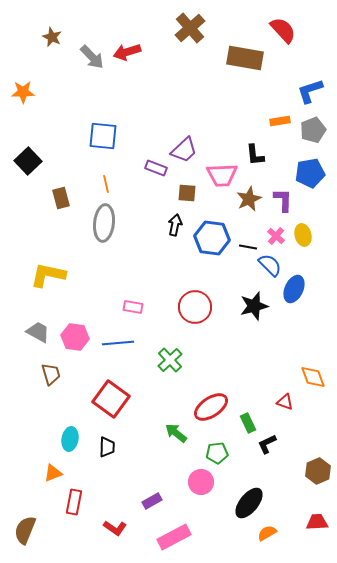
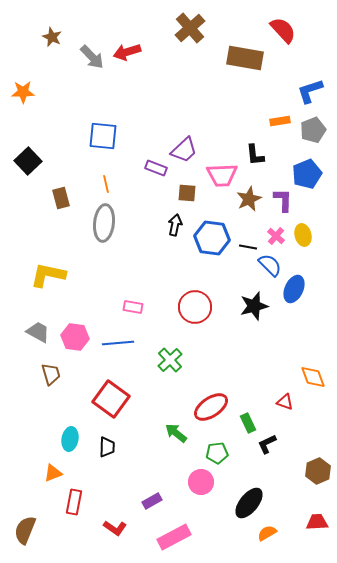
blue pentagon at (310, 173): moved 3 px left, 1 px down; rotated 12 degrees counterclockwise
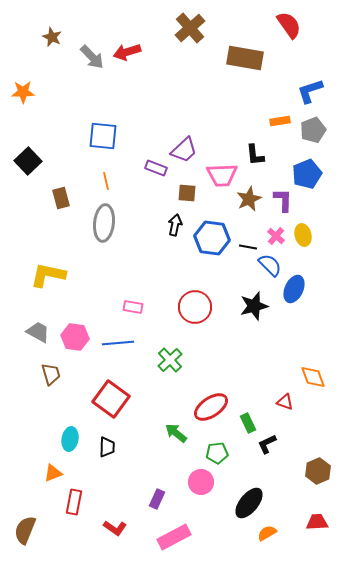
red semicircle at (283, 30): moved 6 px right, 5 px up; rotated 8 degrees clockwise
orange line at (106, 184): moved 3 px up
purple rectangle at (152, 501): moved 5 px right, 2 px up; rotated 36 degrees counterclockwise
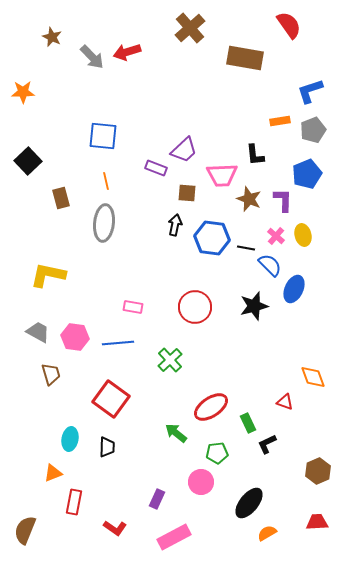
brown star at (249, 199): rotated 25 degrees counterclockwise
black line at (248, 247): moved 2 px left, 1 px down
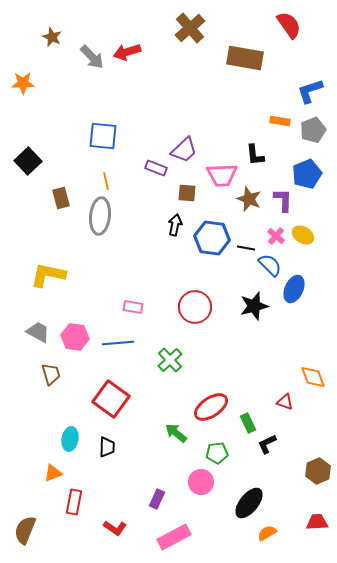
orange star at (23, 92): moved 9 px up
orange rectangle at (280, 121): rotated 18 degrees clockwise
gray ellipse at (104, 223): moved 4 px left, 7 px up
yellow ellipse at (303, 235): rotated 45 degrees counterclockwise
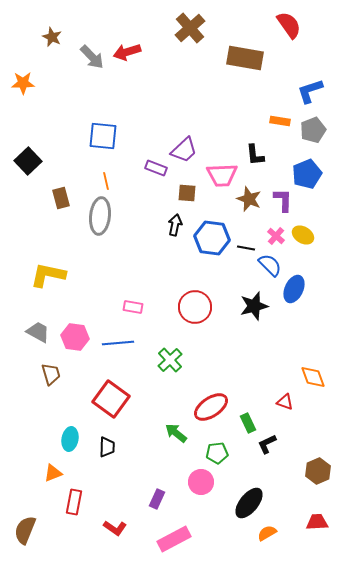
pink rectangle at (174, 537): moved 2 px down
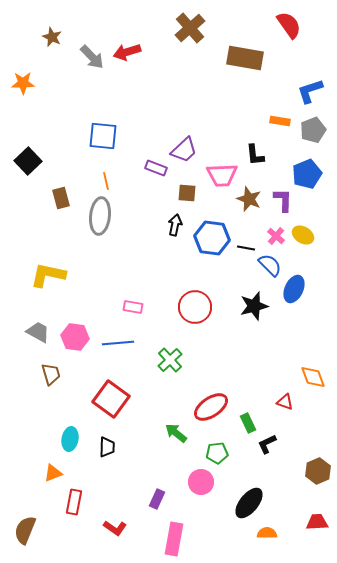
orange semicircle at (267, 533): rotated 30 degrees clockwise
pink rectangle at (174, 539): rotated 52 degrees counterclockwise
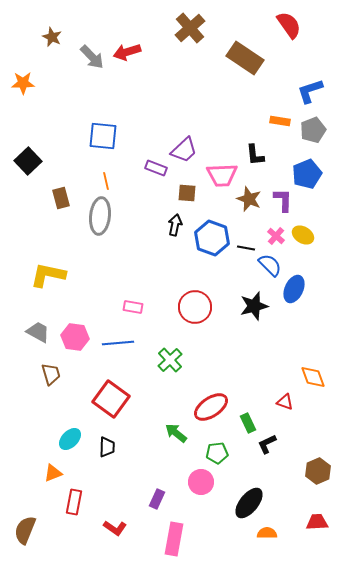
brown rectangle at (245, 58): rotated 24 degrees clockwise
blue hexagon at (212, 238): rotated 12 degrees clockwise
cyan ellipse at (70, 439): rotated 35 degrees clockwise
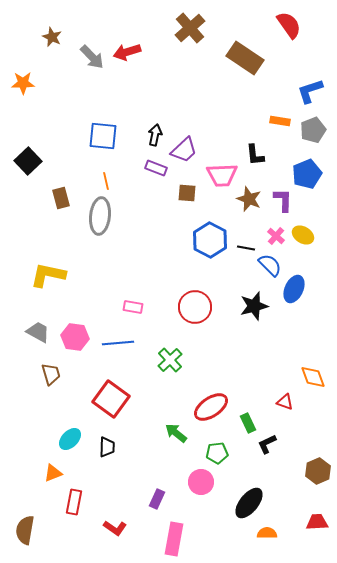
black arrow at (175, 225): moved 20 px left, 90 px up
blue hexagon at (212, 238): moved 2 px left, 2 px down; rotated 8 degrees clockwise
brown semicircle at (25, 530): rotated 12 degrees counterclockwise
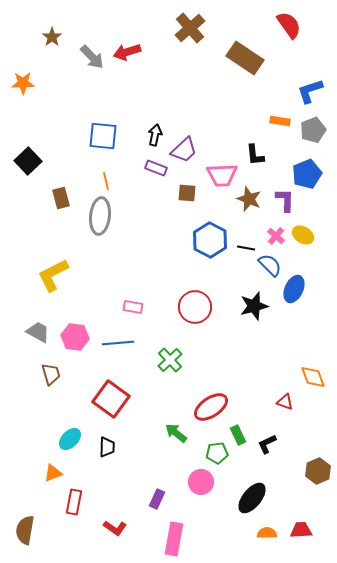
brown star at (52, 37): rotated 12 degrees clockwise
purple L-shape at (283, 200): moved 2 px right
yellow L-shape at (48, 275): moved 5 px right; rotated 39 degrees counterclockwise
green rectangle at (248, 423): moved 10 px left, 12 px down
black ellipse at (249, 503): moved 3 px right, 5 px up
red trapezoid at (317, 522): moved 16 px left, 8 px down
